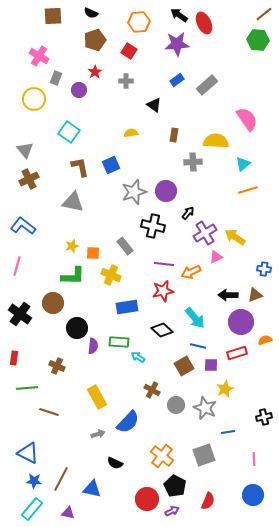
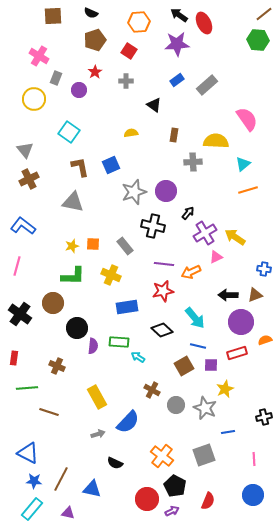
orange square at (93, 253): moved 9 px up
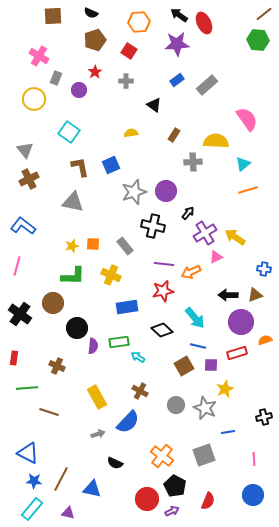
brown rectangle at (174, 135): rotated 24 degrees clockwise
green rectangle at (119, 342): rotated 12 degrees counterclockwise
brown cross at (152, 390): moved 12 px left, 1 px down
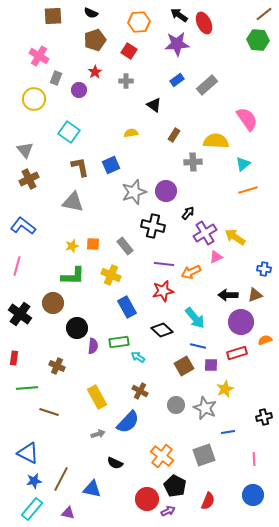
blue rectangle at (127, 307): rotated 70 degrees clockwise
blue star at (34, 481): rotated 14 degrees counterclockwise
purple arrow at (172, 511): moved 4 px left
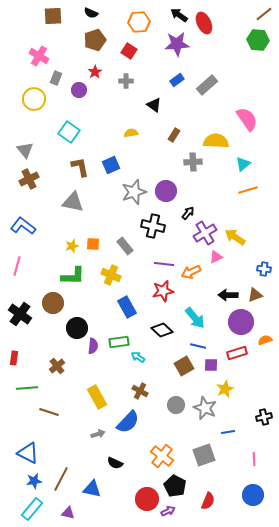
brown cross at (57, 366): rotated 28 degrees clockwise
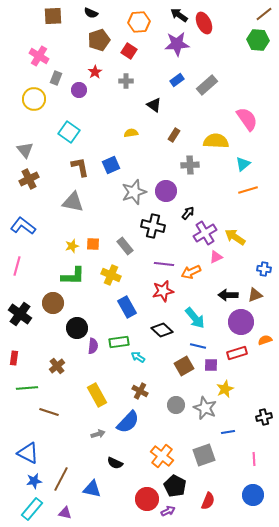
brown pentagon at (95, 40): moved 4 px right
gray cross at (193, 162): moved 3 px left, 3 px down
yellow rectangle at (97, 397): moved 2 px up
purple triangle at (68, 513): moved 3 px left
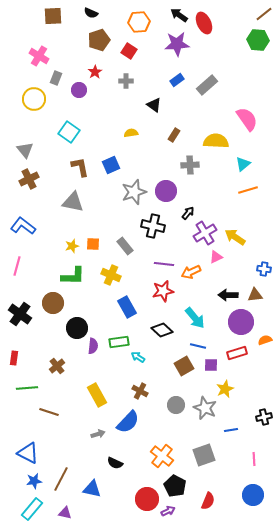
brown triangle at (255, 295): rotated 14 degrees clockwise
blue line at (228, 432): moved 3 px right, 2 px up
